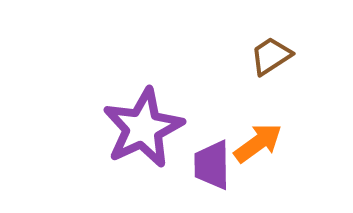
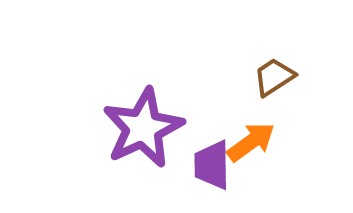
brown trapezoid: moved 3 px right, 21 px down
orange arrow: moved 7 px left, 1 px up
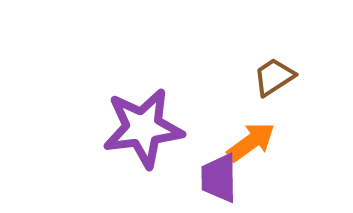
purple star: rotated 18 degrees clockwise
purple trapezoid: moved 7 px right, 13 px down
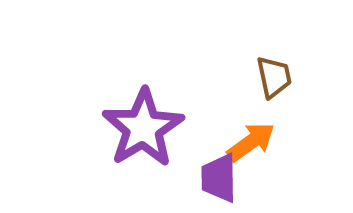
brown trapezoid: rotated 111 degrees clockwise
purple star: rotated 24 degrees counterclockwise
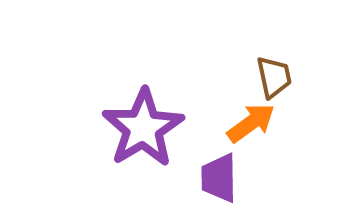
orange arrow: moved 19 px up
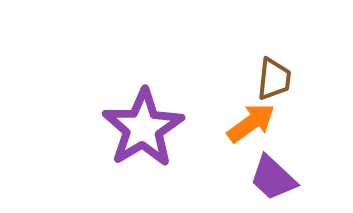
brown trapezoid: moved 2 px down; rotated 18 degrees clockwise
purple trapezoid: moved 54 px right; rotated 46 degrees counterclockwise
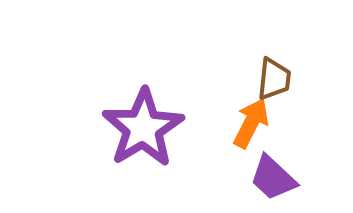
orange arrow: rotated 27 degrees counterclockwise
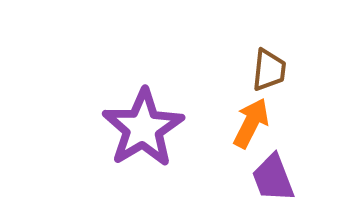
brown trapezoid: moved 5 px left, 9 px up
purple trapezoid: rotated 26 degrees clockwise
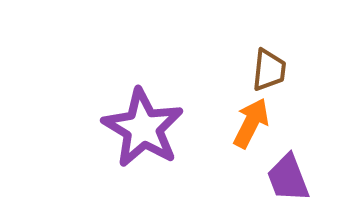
purple star: rotated 10 degrees counterclockwise
purple trapezoid: moved 15 px right
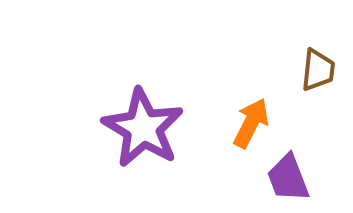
brown trapezoid: moved 49 px right
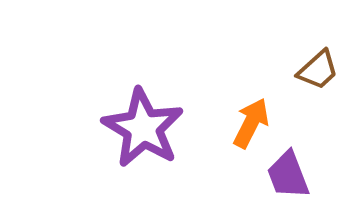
brown trapezoid: rotated 42 degrees clockwise
purple trapezoid: moved 3 px up
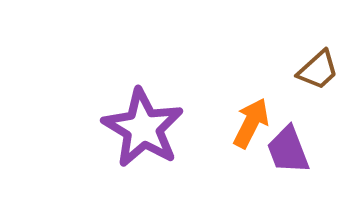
purple trapezoid: moved 25 px up
